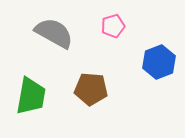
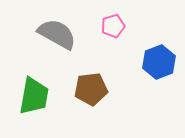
gray semicircle: moved 3 px right, 1 px down
brown pentagon: rotated 12 degrees counterclockwise
green trapezoid: moved 3 px right
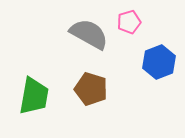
pink pentagon: moved 16 px right, 4 px up
gray semicircle: moved 32 px right
brown pentagon: rotated 24 degrees clockwise
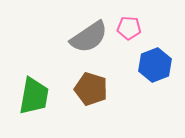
pink pentagon: moved 6 px down; rotated 20 degrees clockwise
gray semicircle: moved 3 px down; rotated 117 degrees clockwise
blue hexagon: moved 4 px left, 3 px down
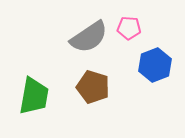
brown pentagon: moved 2 px right, 2 px up
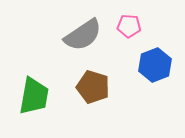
pink pentagon: moved 2 px up
gray semicircle: moved 6 px left, 2 px up
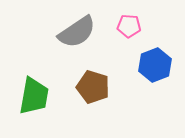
gray semicircle: moved 6 px left, 3 px up
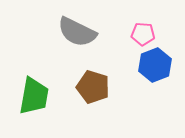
pink pentagon: moved 14 px right, 8 px down
gray semicircle: rotated 60 degrees clockwise
